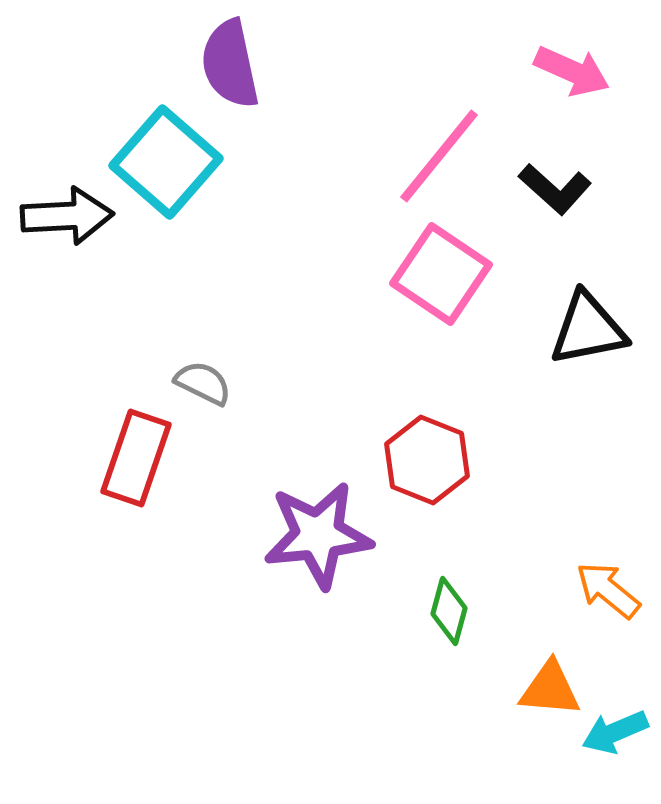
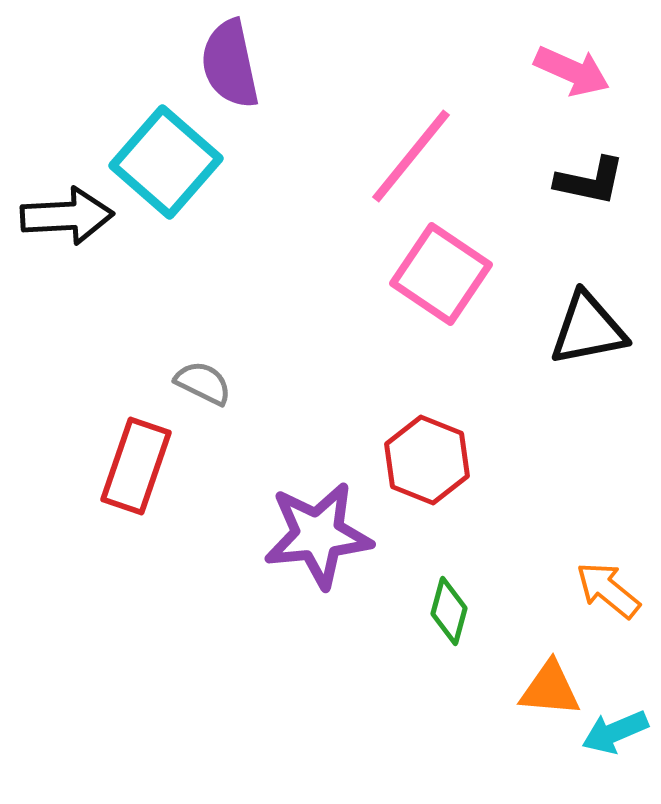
pink line: moved 28 px left
black L-shape: moved 35 px right, 8 px up; rotated 30 degrees counterclockwise
red rectangle: moved 8 px down
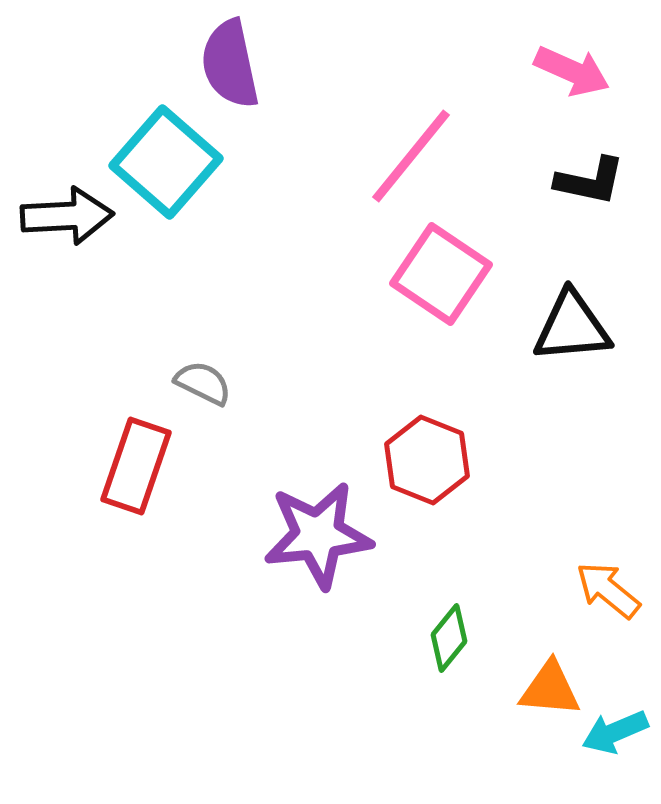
black triangle: moved 16 px left, 2 px up; rotated 6 degrees clockwise
green diamond: moved 27 px down; rotated 24 degrees clockwise
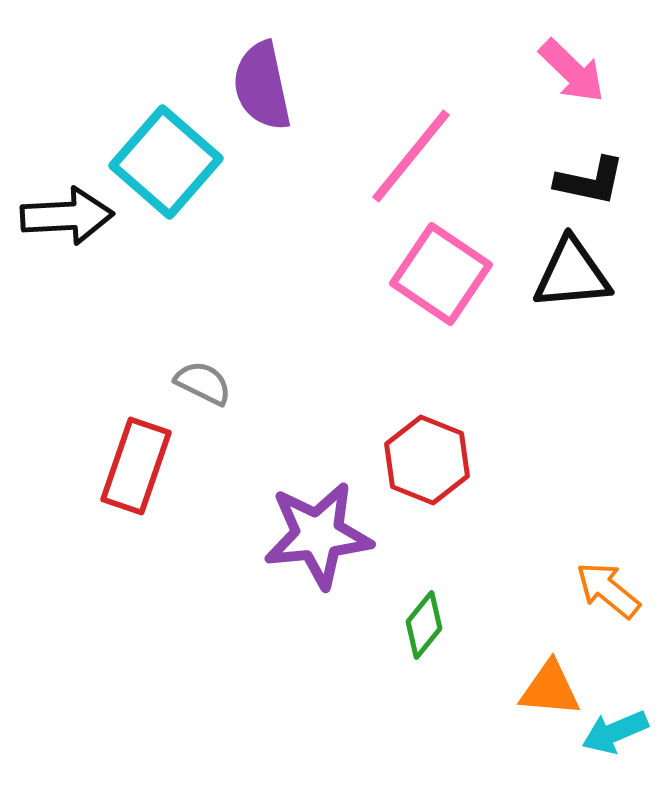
purple semicircle: moved 32 px right, 22 px down
pink arrow: rotated 20 degrees clockwise
black triangle: moved 53 px up
green diamond: moved 25 px left, 13 px up
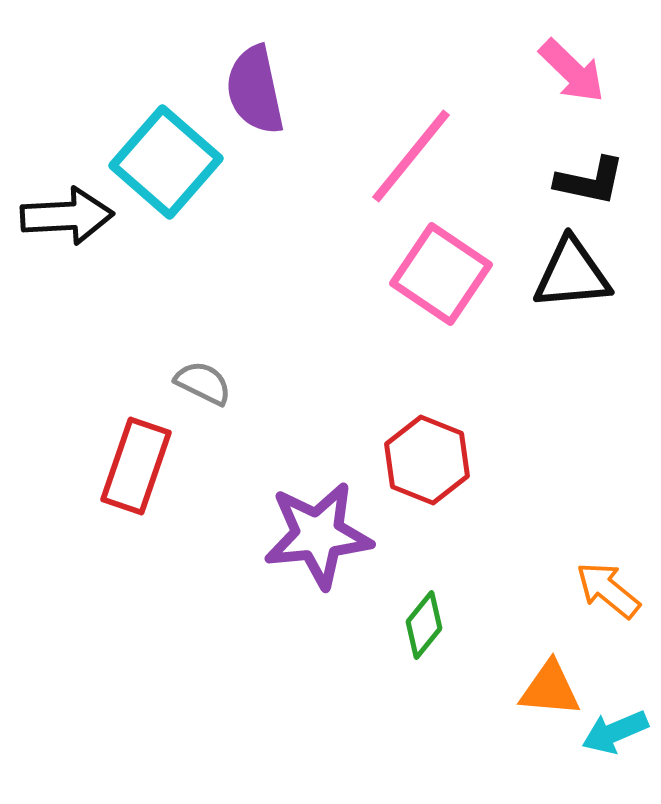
purple semicircle: moved 7 px left, 4 px down
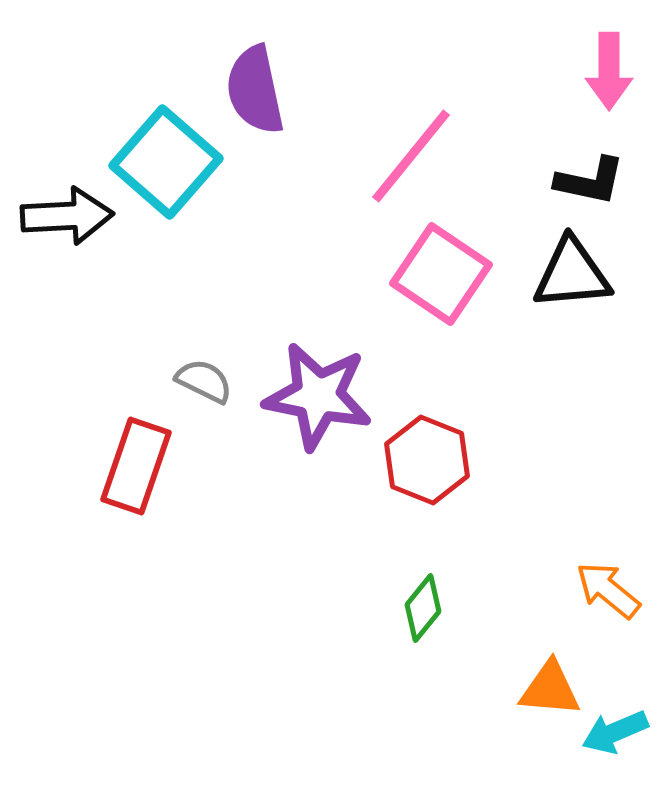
pink arrow: moved 37 px right; rotated 46 degrees clockwise
gray semicircle: moved 1 px right, 2 px up
purple star: moved 139 px up; rotated 17 degrees clockwise
green diamond: moved 1 px left, 17 px up
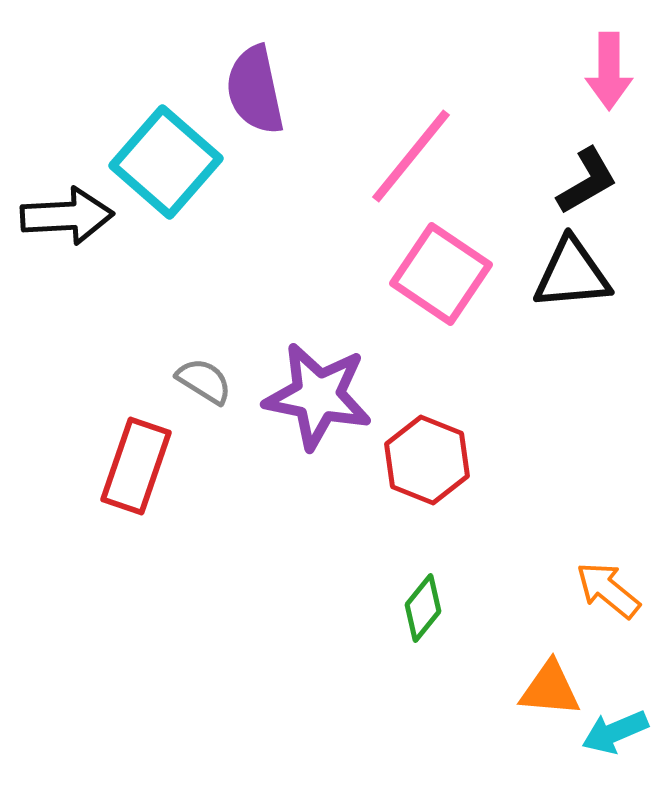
black L-shape: moved 3 px left; rotated 42 degrees counterclockwise
gray semicircle: rotated 6 degrees clockwise
